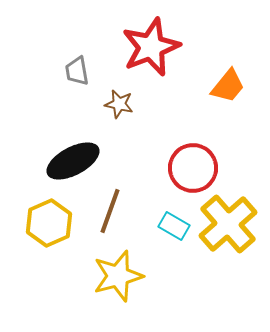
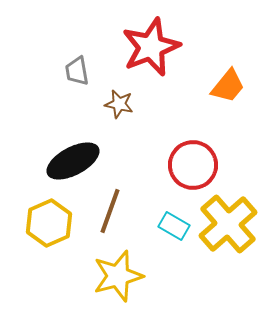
red circle: moved 3 px up
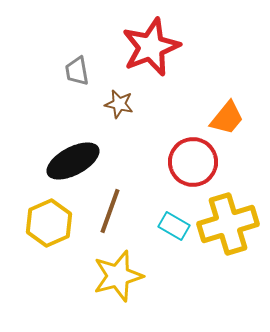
orange trapezoid: moved 1 px left, 32 px down
red circle: moved 3 px up
yellow cross: rotated 24 degrees clockwise
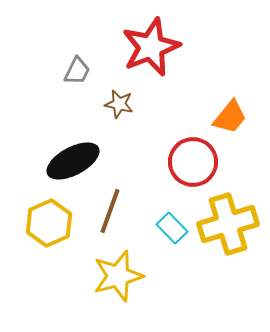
gray trapezoid: rotated 144 degrees counterclockwise
orange trapezoid: moved 3 px right, 1 px up
cyan rectangle: moved 2 px left, 2 px down; rotated 16 degrees clockwise
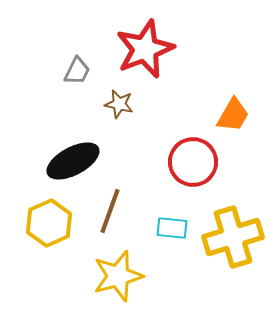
red star: moved 6 px left, 2 px down
orange trapezoid: moved 3 px right, 2 px up; rotated 9 degrees counterclockwise
yellow cross: moved 5 px right, 13 px down
cyan rectangle: rotated 40 degrees counterclockwise
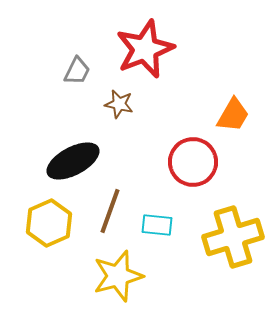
cyan rectangle: moved 15 px left, 3 px up
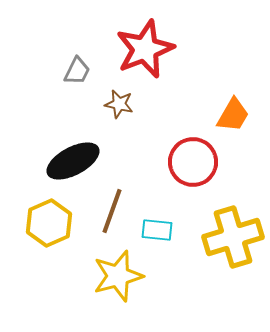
brown line: moved 2 px right
cyan rectangle: moved 5 px down
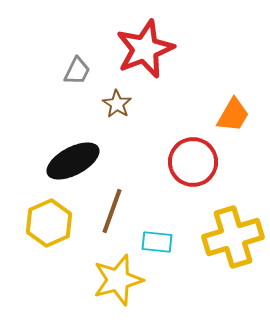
brown star: moved 2 px left; rotated 20 degrees clockwise
cyan rectangle: moved 12 px down
yellow star: moved 4 px down
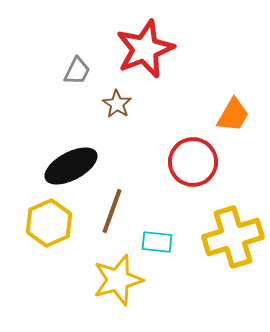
black ellipse: moved 2 px left, 5 px down
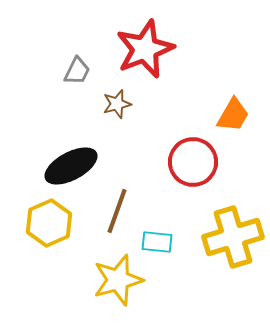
brown star: rotated 24 degrees clockwise
brown line: moved 5 px right
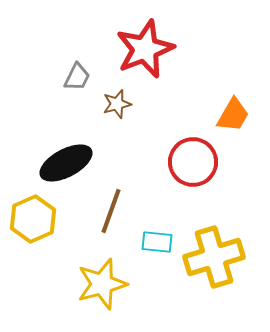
gray trapezoid: moved 6 px down
black ellipse: moved 5 px left, 3 px up
brown line: moved 6 px left
yellow hexagon: moved 16 px left, 4 px up
yellow cross: moved 19 px left, 20 px down
yellow star: moved 16 px left, 4 px down
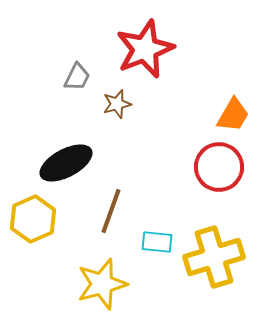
red circle: moved 26 px right, 5 px down
